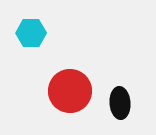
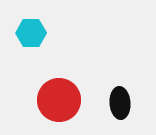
red circle: moved 11 px left, 9 px down
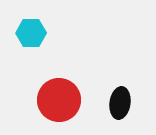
black ellipse: rotated 12 degrees clockwise
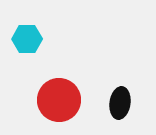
cyan hexagon: moved 4 px left, 6 px down
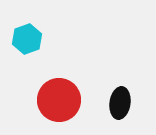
cyan hexagon: rotated 20 degrees counterclockwise
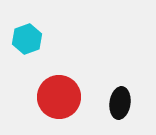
red circle: moved 3 px up
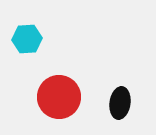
cyan hexagon: rotated 16 degrees clockwise
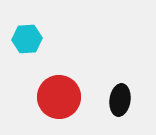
black ellipse: moved 3 px up
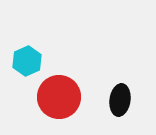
cyan hexagon: moved 22 px down; rotated 20 degrees counterclockwise
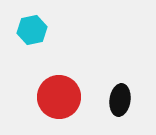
cyan hexagon: moved 5 px right, 31 px up; rotated 12 degrees clockwise
